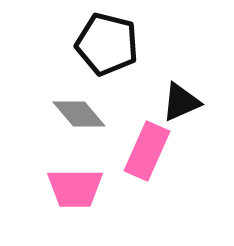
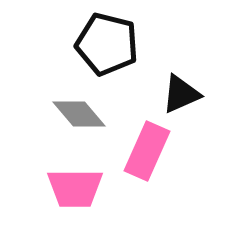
black triangle: moved 8 px up
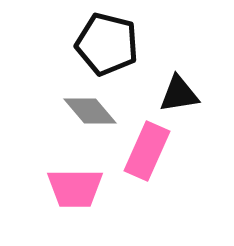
black triangle: moved 2 px left; rotated 15 degrees clockwise
gray diamond: moved 11 px right, 3 px up
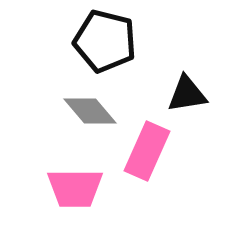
black pentagon: moved 2 px left, 3 px up
black triangle: moved 8 px right
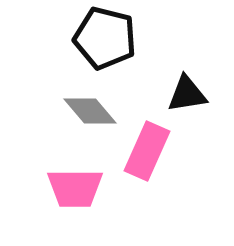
black pentagon: moved 3 px up
